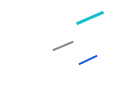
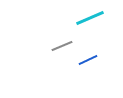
gray line: moved 1 px left
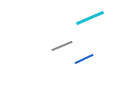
blue line: moved 4 px left, 1 px up
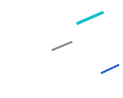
blue line: moved 26 px right, 10 px down
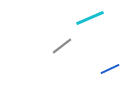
gray line: rotated 15 degrees counterclockwise
